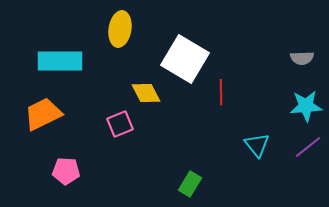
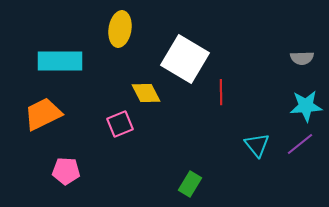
purple line: moved 8 px left, 3 px up
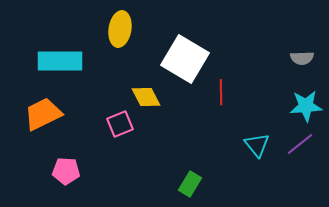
yellow diamond: moved 4 px down
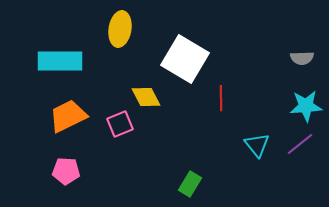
red line: moved 6 px down
orange trapezoid: moved 25 px right, 2 px down
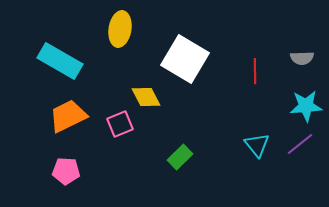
cyan rectangle: rotated 30 degrees clockwise
red line: moved 34 px right, 27 px up
green rectangle: moved 10 px left, 27 px up; rotated 15 degrees clockwise
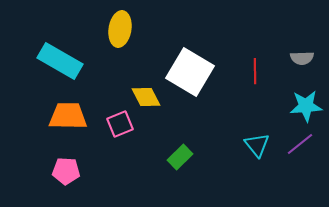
white square: moved 5 px right, 13 px down
orange trapezoid: rotated 27 degrees clockwise
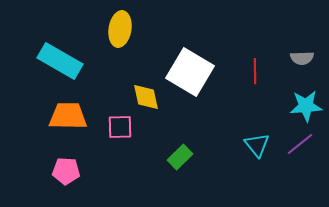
yellow diamond: rotated 16 degrees clockwise
pink square: moved 3 px down; rotated 20 degrees clockwise
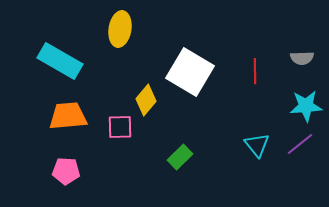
yellow diamond: moved 3 px down; rotated 52 degrees clockwise
orange trapezoid: rotated 6 degrees counterclockwise
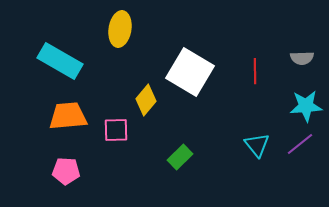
pink square: moved 4 px left, 3 px down
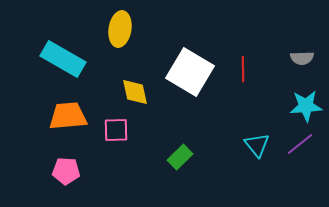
cyan rectangle: moved 3 px right, 2 px up
red line: moved 12 px left, 2 px up
yellow diamond: moved 11 px left, 8 px up; rotated 52 degrees counterclockwise
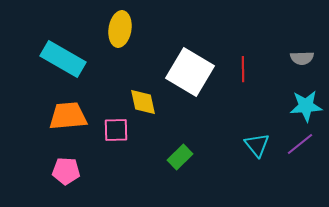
yellow diamond: moved 8 px right, 10 px down
